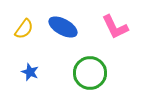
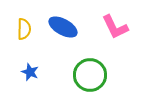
yellow semicircle: rotated 35 degrees counterclockwise
green circle: moved 2 px down
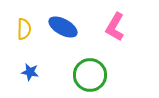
pink L-shape: rotated 56 degrees clockwise
blue star: rotated 12 degrees counterclockwise
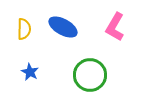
blue star: rotated 18 degrees clockwise
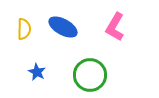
blue star: moved 7 px right
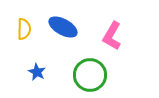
pink L-shape: moved 3 px left, 9 px down
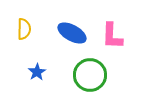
blue ellipse: moved 9 px right, 6 px down
pink L-shape: rotated 28 degrees counterclockwise
blue star: rotated 12 degrees clockwise
